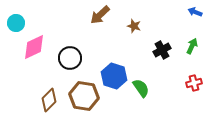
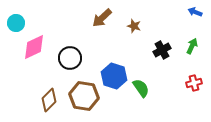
brown arrow: moved 2 px right, 3 px down
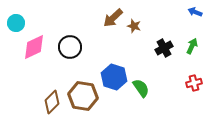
brown arrow: moved 11 px right
black cross: moved 2 px right, 2 px up
black circle: moved 11 px up
blue hexagon: moved 1 px down
brown hexagon: moved 1 px left
brown diamond: moved 3 px right, 2 px down
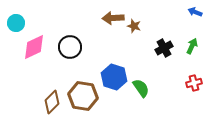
brown arrow: rotated 40 degrees clockwise
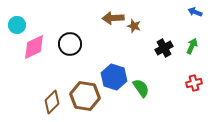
cyan circle: moved 1 px right, 2 px down
black circle: moved 3 px up
brown hexagon: moved 2 px right
